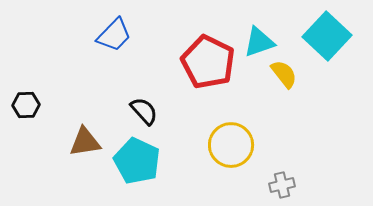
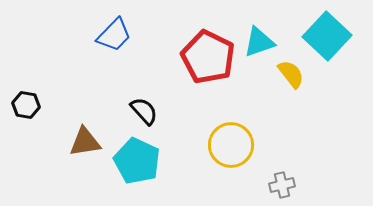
red pentagon: moved 5 px up
yellow semicircle: moved 7 px right
black hexagon: rotated 12 degrees clockwise
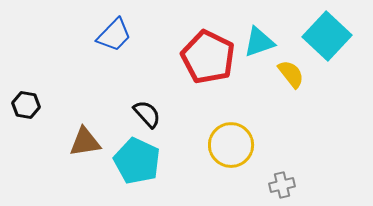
black semicircle: moved 3 px right, 3 px down
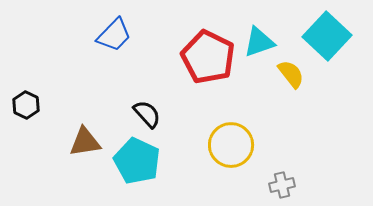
black hexagon: rotated 16 degrees clockwise
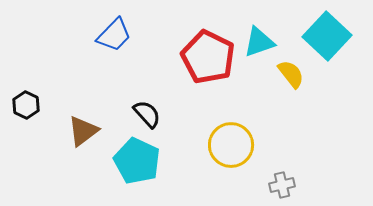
brown triangle: moved 2 px left, 11 px up; rotated 28 degrees counterclockwise
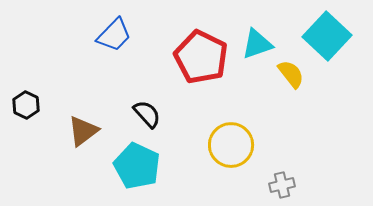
cyan triangle: moved 2 px left, 2 px down
red pentagon: moved 7 px left
cyan pentagon: moved 5 px down
